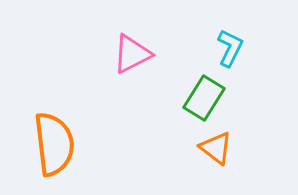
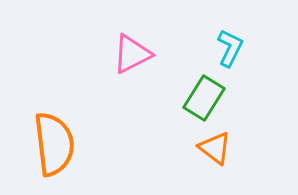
orange triangle: moved 1 px left
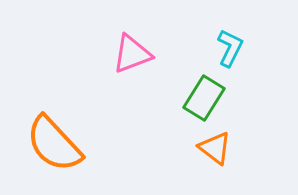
pink triangle: rotated 6 degrees clockwise
orange semicircle: rotated 144 degrees clockwise
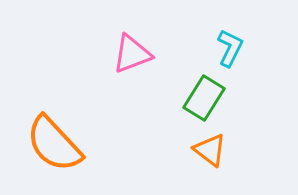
orange triangle: moved 5 px left, 2 px down
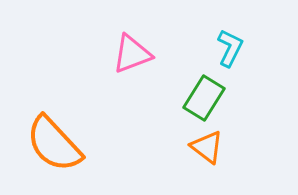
orange triangle: moved 3 px left, 3 px up
